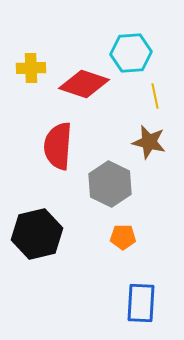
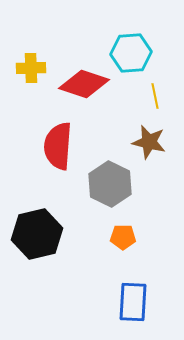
blue rectangle: moved 8 px left, 1 px up
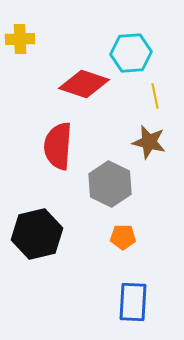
yellow cross: moved 11 px left, 29 px up
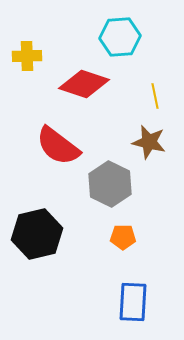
yellow cross: moved 7 px right, 17 px down
cyan hexagon: moved 11 px left, 16 px up
red semicircle: rotated 57 degrees counterclockwise
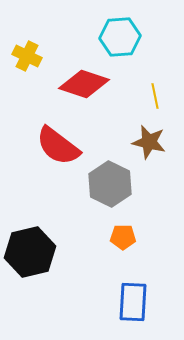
yellow cross: rotated 28 degrees clockwise
black hexagon: moved 7 px left, 18 px down
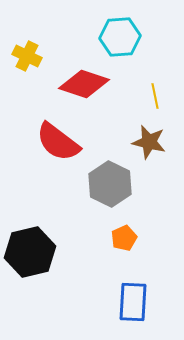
red semicircle: moved 4 px up
orange pentagon: moved 1 px right, 1 px down; rotated 25 degrees counterclockwise
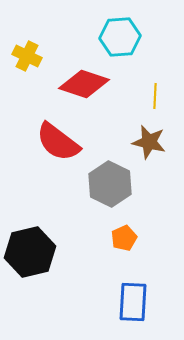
yellow line: rotated 15 degrees clockwise
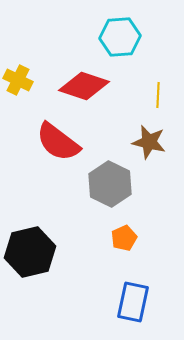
yellow cross: moved 9 px left, 24 px down
red diamond: moved 2 px down
yellow line: moved 3 px right, 1 px up
blue rectangle: rotated 9 degrees clockwise
